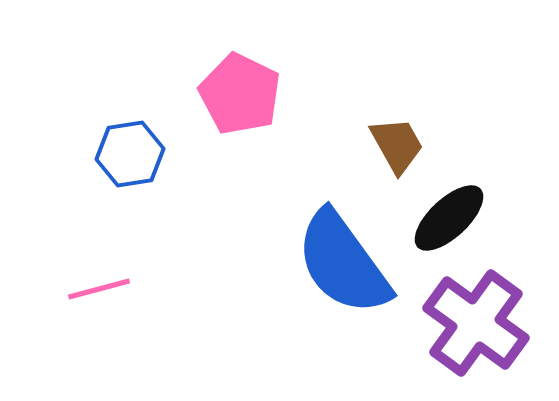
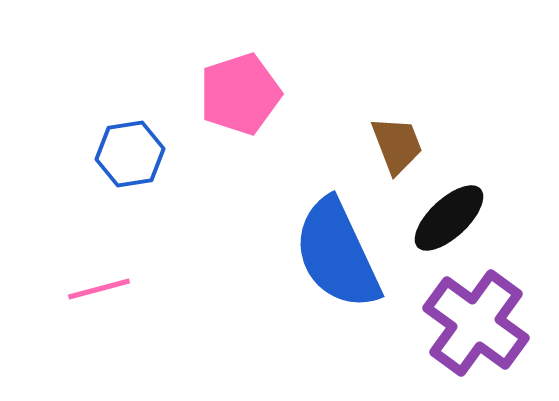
pink pentagon: rotated 28 degrees clockwise
brown trapezoid: rotated 8 degrees clockwise
blue semicircle: moved 6 px left, 9 px up; rotated 11 degrees clockwise
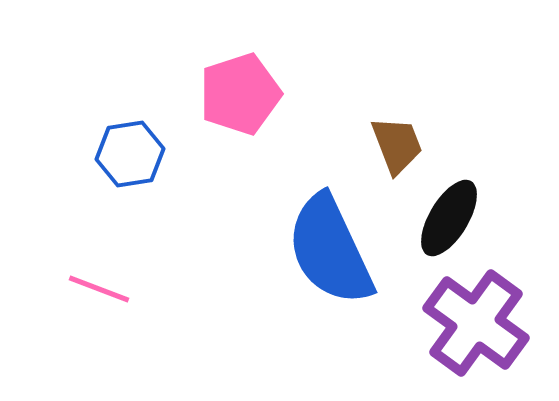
black ellipse: rotated 16 degrees counterclockwise
blue semicircle: moved 7 px left, 4 px up
pink line: rotated 36 degrees clockwise
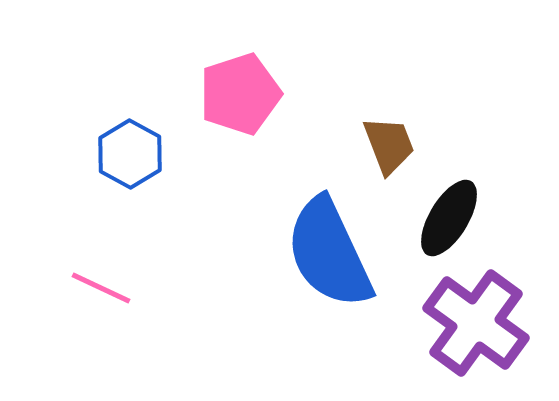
brown trapezoid: moved 8 px left
blue hexagon: rotated 22 degrees counterclockwise
blue semicircle: moved 1 px left, 3 px down
pink line: moved 2 px right, 1 px up; rotated 4 degrees clockwise
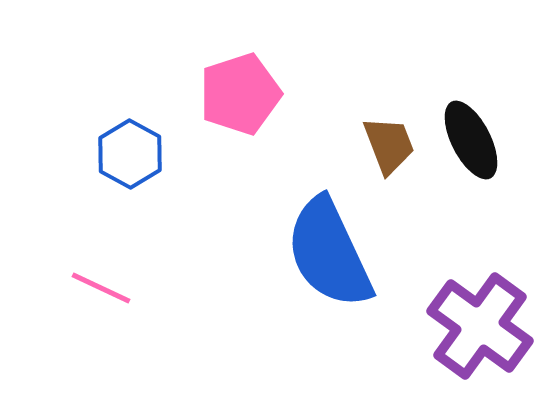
black ellipse: moved 22 px right, 78 px up; rotated 58 degrees counterclockwise
purple cross: moved 4 px right, 3 px down
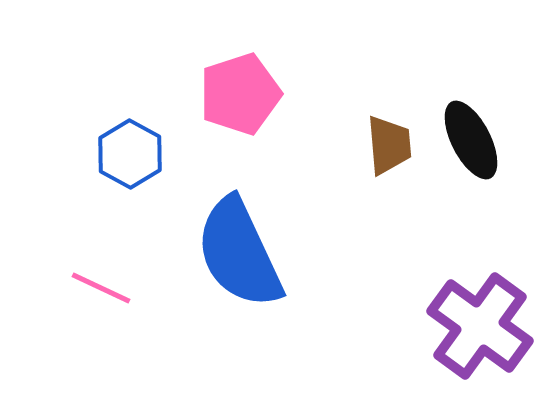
brown trapezoid: rotated 16 degrees clockwise
blue semicircle: moved 90 px left
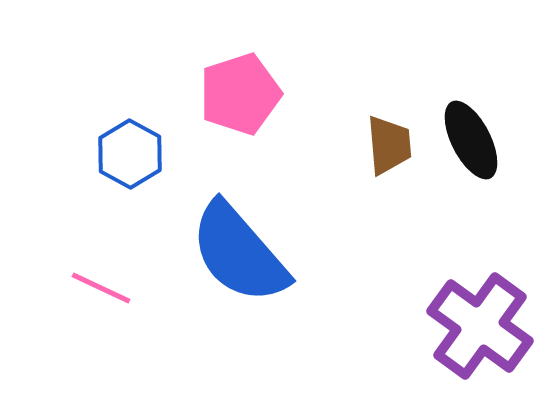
blue semicircle: rotated 16 degrees counterclockwise
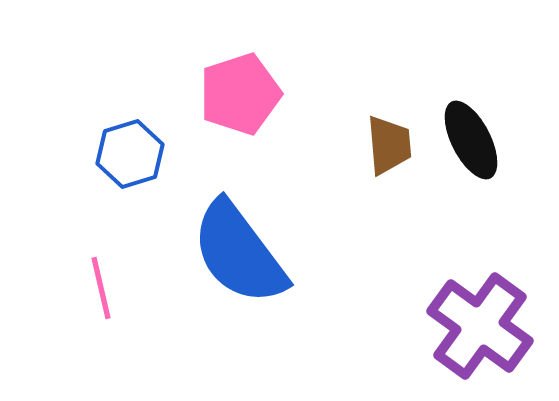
blue hexagon: rotated 14 degrees clockwise
blue semicircle: rotated 4 degrees clockwise
pink line: rotated 52 degrees clockwise
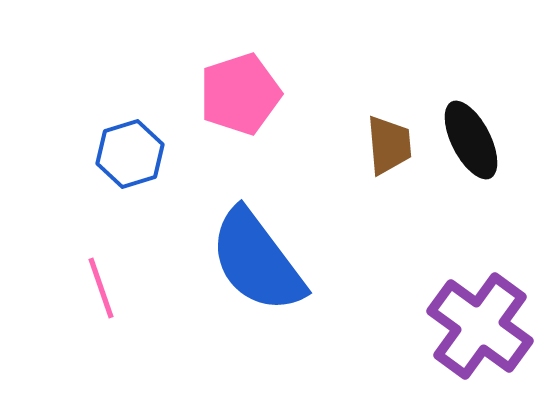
blue semicircle: moved 18 px right, 8 px down
pink line: rotated 6 degrees counterclockwise
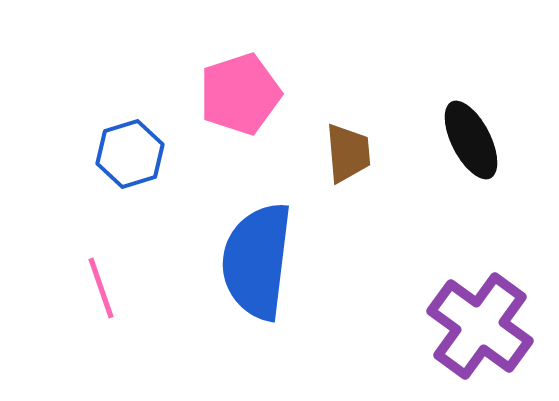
brown trapezoid: moved 41 px left, 8 px down
blue semicircle: rotated 44 degrees clockwise
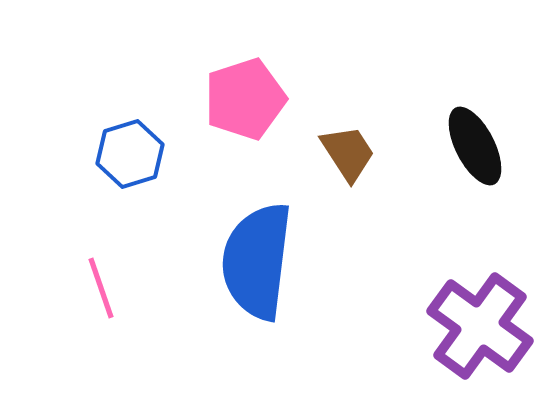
pink pentagon: moved 5 px right, 5 px down
black ellipse: moved 4 px right, 6 px down
brown trapezoid: rotated 28 degrees counterclockwise
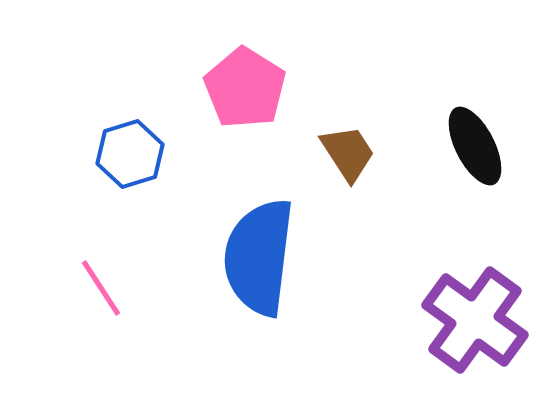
pink pentagon: moved 11 px up; rotated 22 degrees counterclockwise
blue semicircle: moved 2 px right, 4 px up
pink line: rotated 14 degrees counterclockwise
purple cross: moved 5 px left, 6 px up
